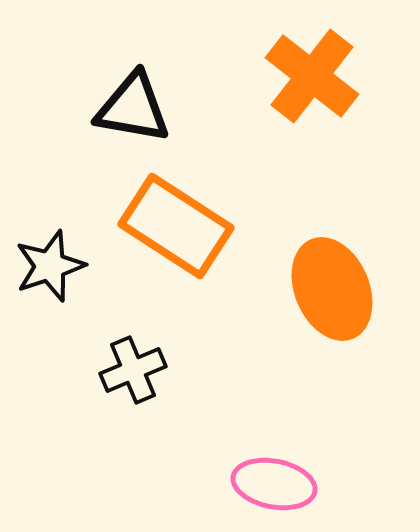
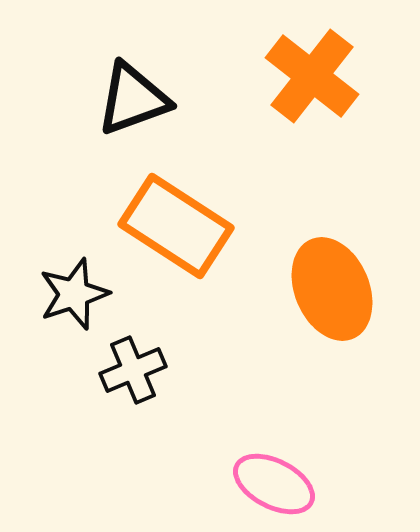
black triangle: moved 9 px up; rotated 30 degrees counterclockwise
black star: moved 24 px right, 28 px down
pink ellipse: rotated 16 degrees clockwise
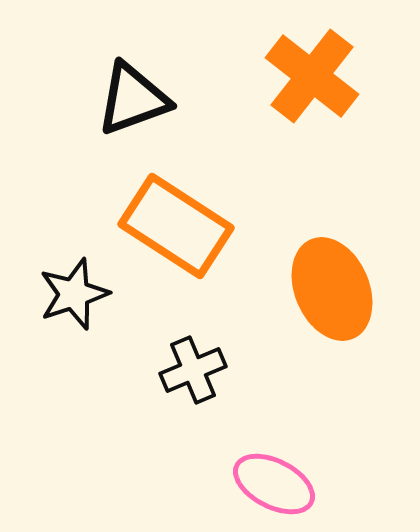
black cross: moved 60 px right
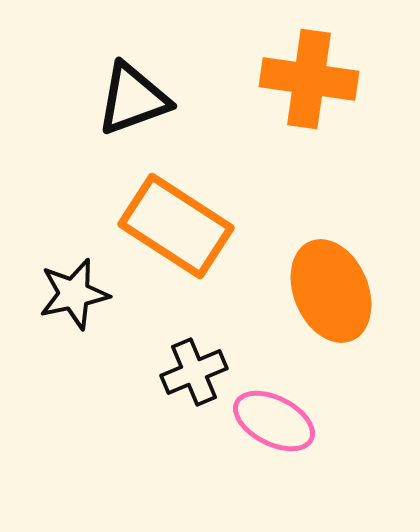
orange cross: moved 3 px left, 3 px down; rotated 30 degrees counterclockwise
orange ellipse: moved 1 px left, 2 px down
black star: rotated 6 degrees clockwise
black cross: moved 1 px right, 2 px down
pink ellipse: moved 63 px up
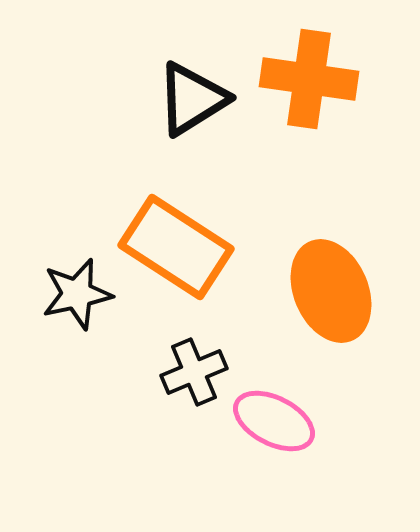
black triangle: moved 59 px right; rotated 12 degrees counterclockwise
orange rectangle: moved 21 px down
black star: moved 3 px right
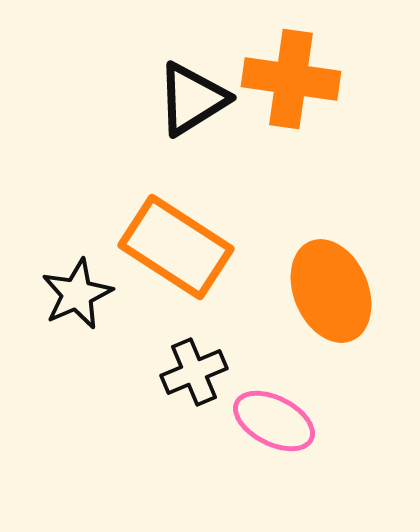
orange cross: moved 18 px left
black star: rotated 12 degrees counterclockwise
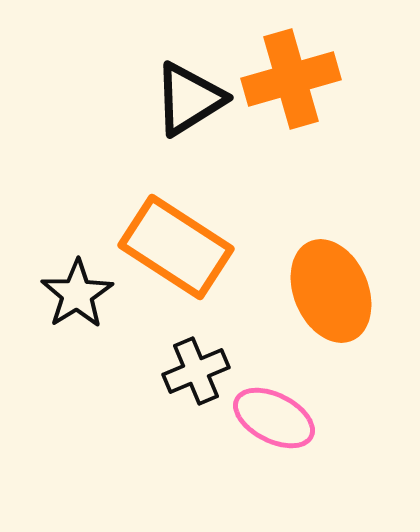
orange cross: rotated 24 degrees counterclockwise
black triangle: moved 3 px left
black star: rotated 8 degrees counterclockwise
black cross: moved 2 px right, 1 px up
pink ellipse: moved 3 px up
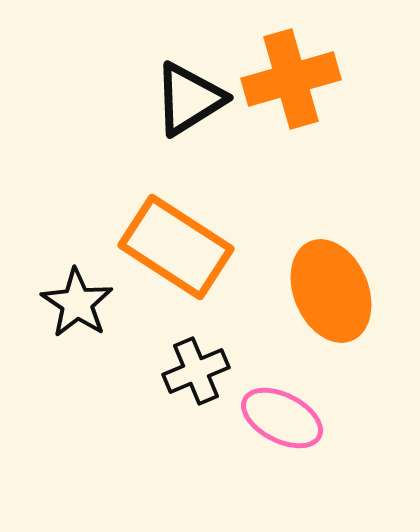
black star: moved 9 px down; rotated 6 degrees counterclockwise
pink ellipse: moved 8 px right
